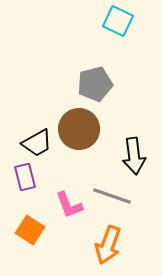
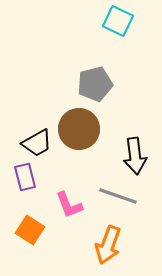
black arrow: moved 1 px right
gray line: moved 6 px right
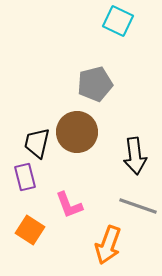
brown circle: moved 2 px left, 3 px down
black trapezoid: rotated 132 degrees clockwise
gray line: moved 20 px right, 10 px down
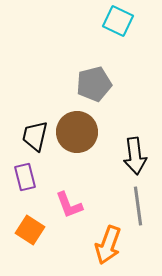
gray pentagon: moved 1 px left
black trapezoid: moved 2 px left, 7 px up
gray line: rotated 63 degrees clockwise
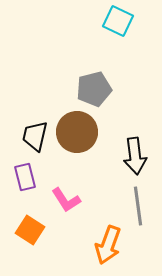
gray pentagon: moved 5 px down
pink L-shape: moved 3 px left, 5 px up; rotated 12 degrees counterclockwise
